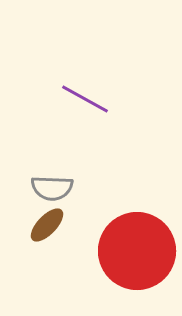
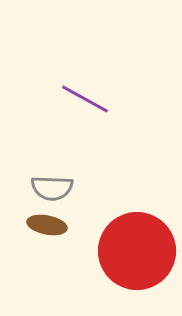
brown ellipse: rotated 57 degrees clockwise
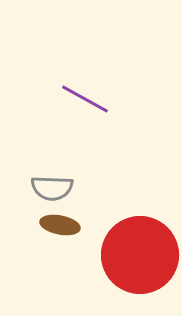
brown ellipse: moved 13 px right
red circle: moved 3 px right, 4 px down
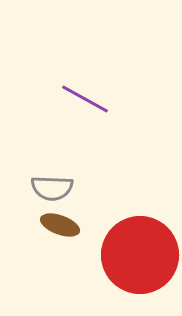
brown ellipse: rotated 9 degrees clockwise
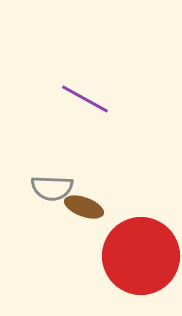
brown ellipse: moved 24 px right, 18 px up
red circle: moved 1 px right, 1 px down
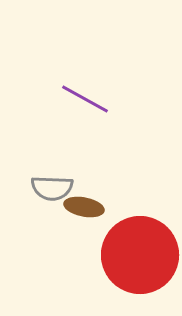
brown ellipse: rotated 9 degrees counterclockwise
red circle: moved 1 px left, 1 px up
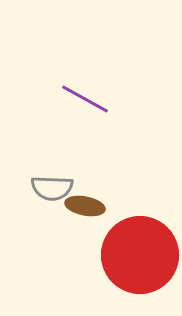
brown ellipse: moved 1 px right, 1 px up
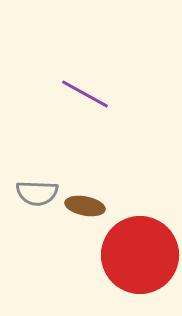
purple line: moved 5 px up
gray semicircle: moved 15 px left, 5 px down
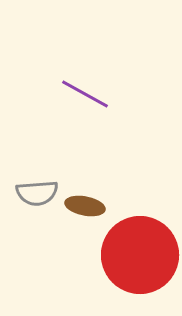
gray semicircle: rotated 6 degrees counterclockwise
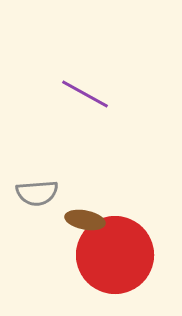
brown ellipse: moved 14 px down
red circle: moved 25 px left
